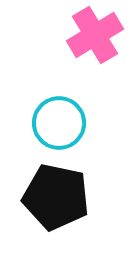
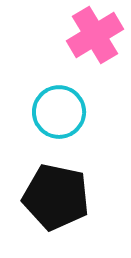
cyan circle: moved 11 px up
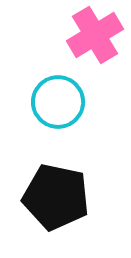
cyan circle: moved 1 px left, 10 px up
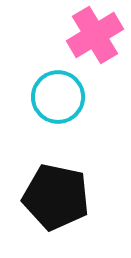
cyan circle: moved 5 px up
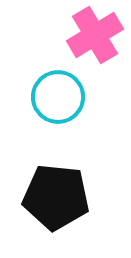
black pentagon: rotated 6 degrees counterclockwise
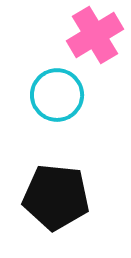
cyan circle: moved 1 px left, 2 px up
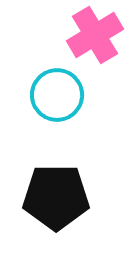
black pentagon: rotated 6 degrees counterclockwise
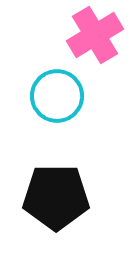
cyan circle: moved 1 px down
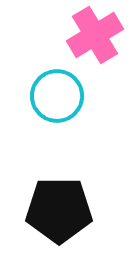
black pentagon: moved 3 px right, 13 px down
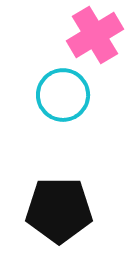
cyan circle: moved 6 px right, 1 px up
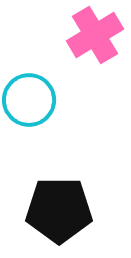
cyan circle: moved 34 px left, 5 px down
